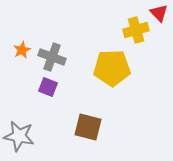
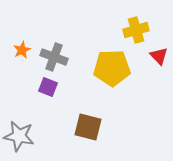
red triangle: moved 43 px down
gray cross: moved 2 px right
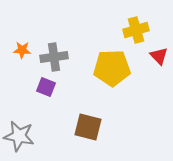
orange star: rotated 30 degrees clockwise
gray cross: rotated 28 degrees counterclockwise
purple square: moved 2 px left
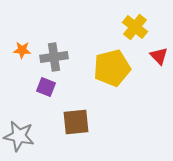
yellow cross: moved 1 px left, 3 px up; rotated 35 degrees counterclockwise
yellow pentagon: rotated 12 degrees counterclockwise
brown square: moved 12 px left, 5 px up; rotated 20 degrees counterclockwise
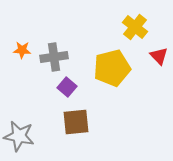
purple square: moved 21 px right; rotated 18 degrees clockwise
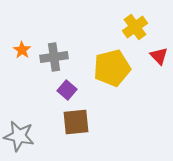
yellow cross: rotated 15 degrees clockwise
orange star: rotated 30 degrees clockwise
purple square: moved 3 px down
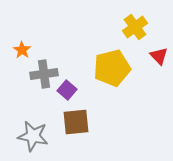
gray cross: moved 10 px left, 17 px down
gray star: moved 14 px right
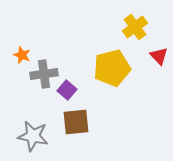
orange star: moved 5 px down; rotated 12 degrees counterclockwise
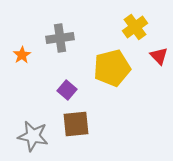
orange star: rotated 18 degrees clockwise
gray cross: moved 16 px right, 36 px up
brown square: moved 2 px down
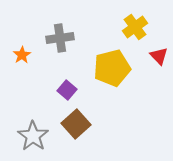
brown square: rotated 36 degrees counterclockwise
gray star: rotated 24 degrees clockwise
